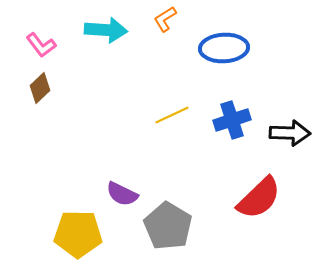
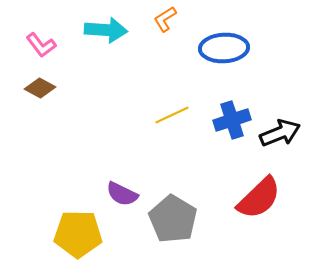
brown diamond: rotated 72 degrees clockwise
black arrow: moved 10 px left; rotated 24 degrees counterclockwise
gray pentagon: moved 5 px right, 7 px up
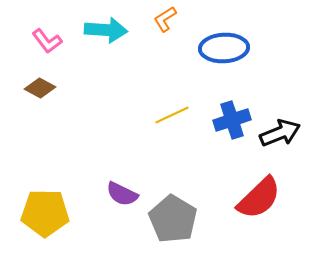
pink L-shape: moved 6 px right, 4 px up
yellow pentagon: moved 33 px left, 21 px up
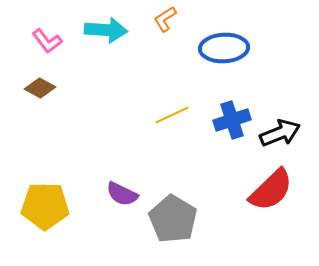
red semicircle: moved 12 px right, 8 px up
yellow pentagon: moved 7 px up
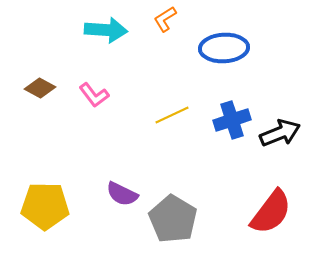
pink L-shape: moved 47 px right, 54 px down
red semicircle: moved 22 px down; rotated 9 degrees counterclockwise
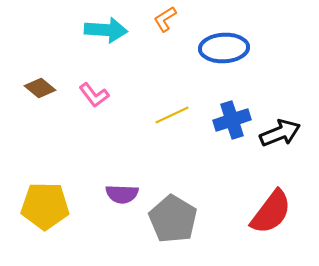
brown diamond: rotated 12 degrees clockwise
purple semicircle: rotated 24 degrees counterclockwise
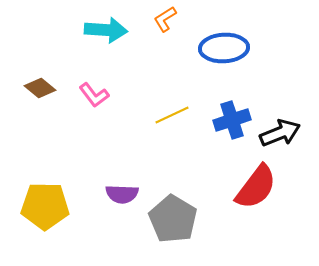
red semicircle: moved 15 px left, 25 px up
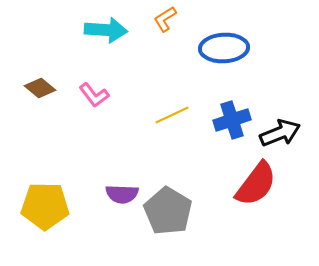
red semicircle: moved 3 px up
gray pentagon: moved 5 px left, 8 px up
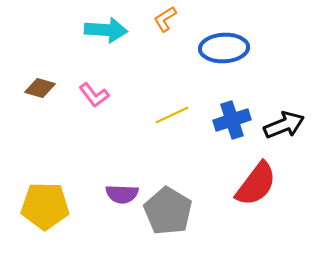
brown diamond: rotated 24 degrees counterclockwise
black arrow: moved 4 px right, 8 px up
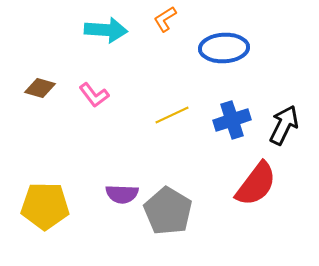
black arrow: rotated 42 degrees counterclockwise
